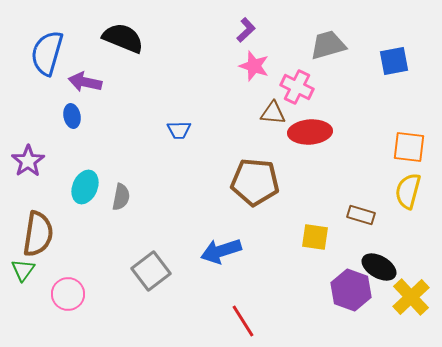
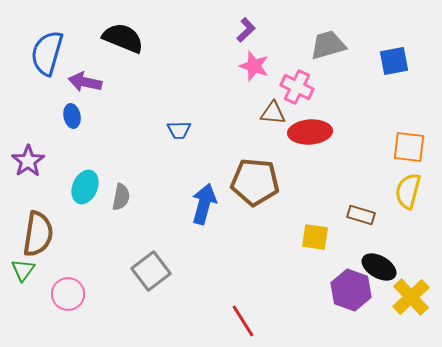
blue arrow: moved 17 px left, 47 px up; rotated 123 degrees clockwise
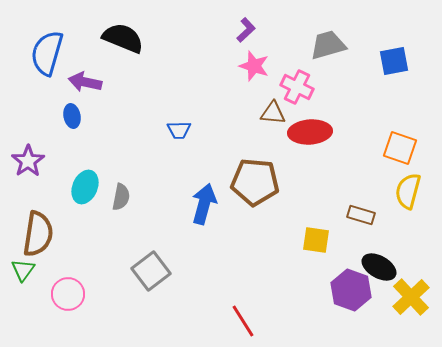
orange square: moved 9 px left, 1 px down; rotated 12 degrees clockwise
yellow square: moved 1 px right, 3 px down
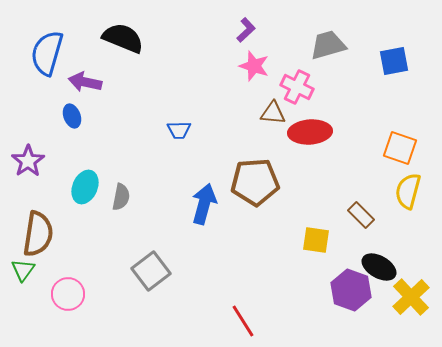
blue ellipse: rotated 10 degrees counterclockwise
brown pentagon: rotated 9 degrees counterclockwise
brown rectangle: rotated 28 degrees clockwise
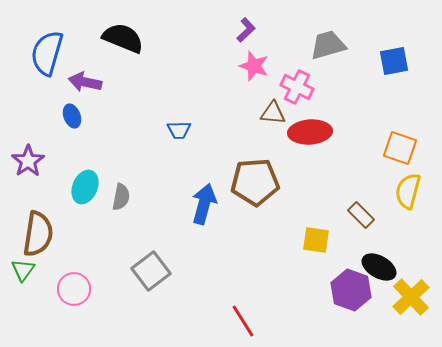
pink circle: moved 6 px right, 5 px up
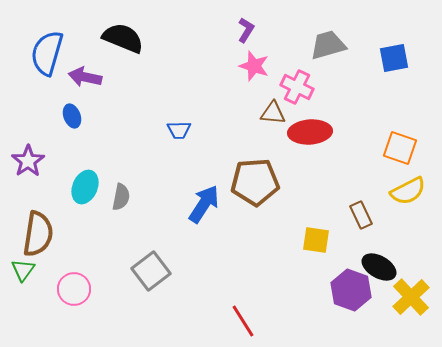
purple L-shape: rotated 15 degrees counterclockwise
blue square: moved 3 px up
purple arrow: moved 5 px up
yellow semicircle: rotated 132 degrees counterclockwise
blue arrow: rotated 18 degrees clockwise
brown rectangle: rotated 20 degrees clockwise
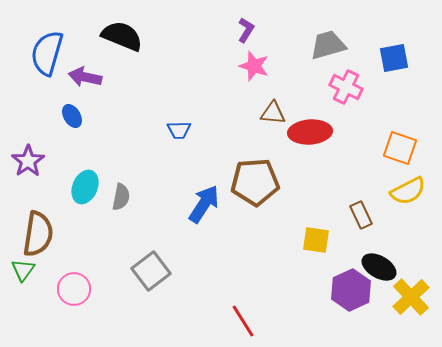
black semicircle: moved 1 px left, 2 px up
pink cross: moved 49 px right
blue ellipse: rotated 10 degrees counterclockwise
purple hexagon: rotated 15 degrees clockwise
